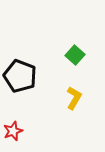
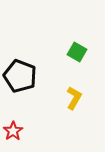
green square: moved 2 px right, 3 px up; rotated 12 degrees counterclockwise
red star: rotated 12 degrees counterclockwise
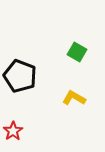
yellow L-shape: rotated 90 degrees counterclockwise
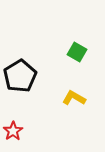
black pentagon: rotated 20 degrees clockwise
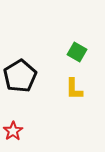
yellow L-shape: moved 9 px up; rotated 120 degrees counterclockwise
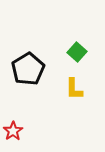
green square: rotated 12 degrees clockwise
black pentagon: moved 8 px right, 7 px up
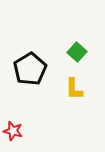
black pentagon: moved 2 px right
red star: rotated 24 degrees counterclockwise
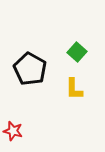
black pentagon: rotated 12 degrees counterclockwise
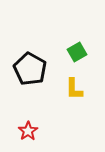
green square: rotated 18 degrees clockwise
red star: moved 15 px right; rotated 24 degrees clockwise
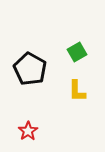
yellow L-shape: moved 3 px right, 2 px down
